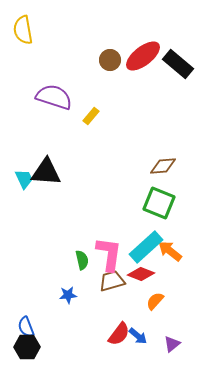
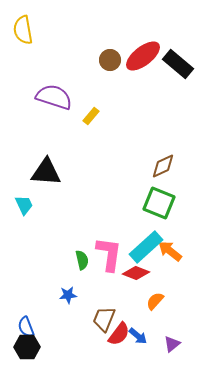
brown diamond: rotated 20 degrees counterclockwise
cyan trapezoid: moved 26 px down
red diamond: moved 5 px left, 1 px up
brown trapezoid: moved 8 px left, 38 px down; rotated 52 degrees counterclockwise
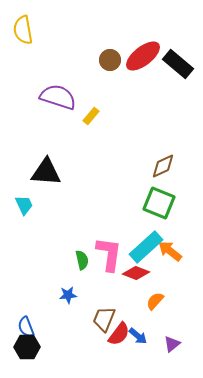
purple semicircle: moved 4 px right
